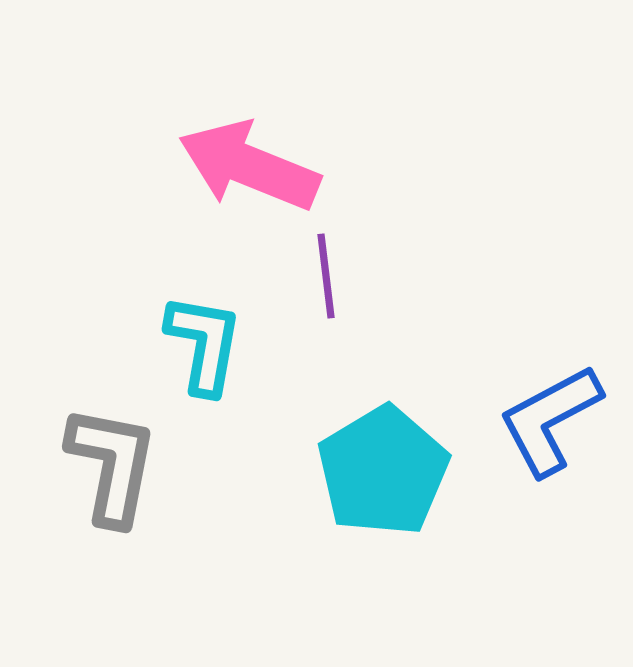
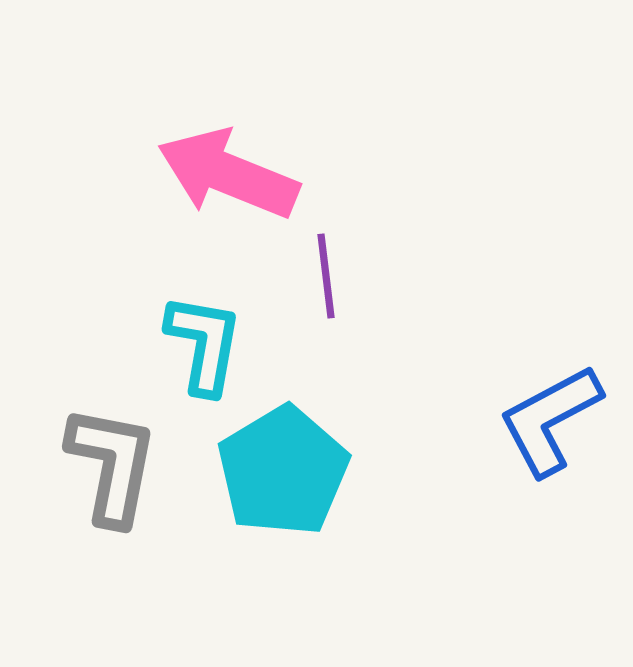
pink arrow: moved 21 px left, 8 px down
cyan pentagon: moved 100 px left
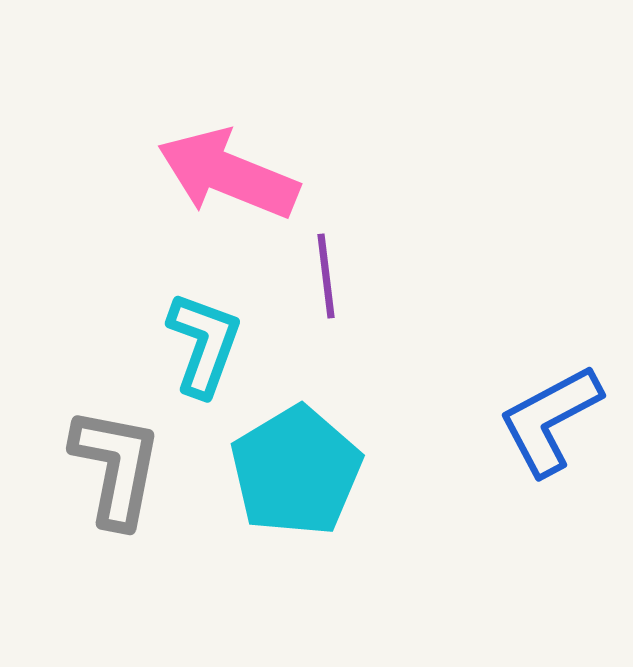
cyan L-shape: rotated 10 degrees clockwise
gray L-shape: moved 4 px right, 2 px down
cyan pentagon: moved 13 px right
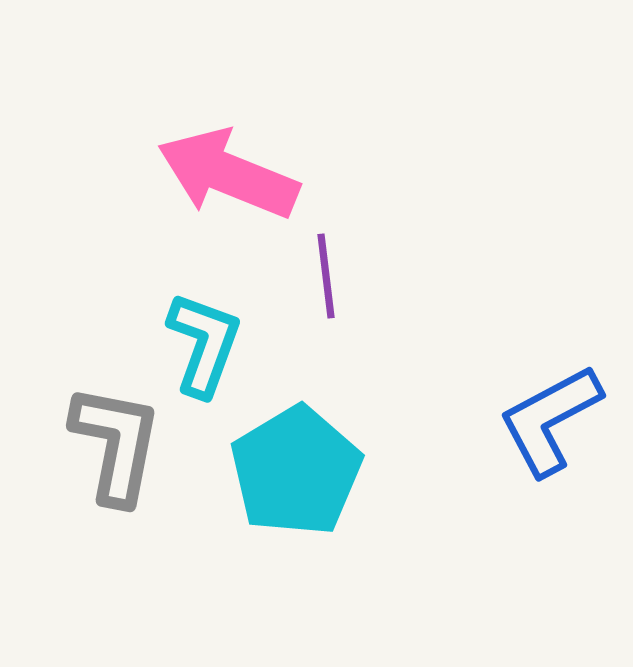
gray L-shape: moved 23 px up
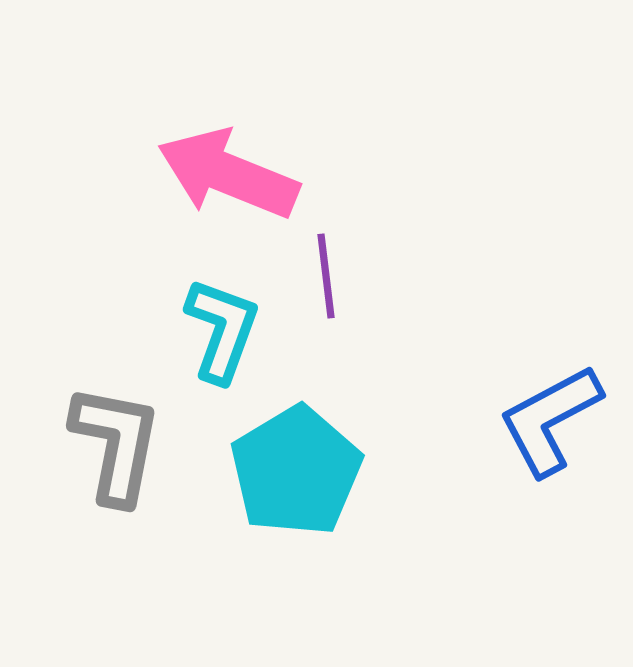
cyan L-shape: moved 18 px right, 14 px up
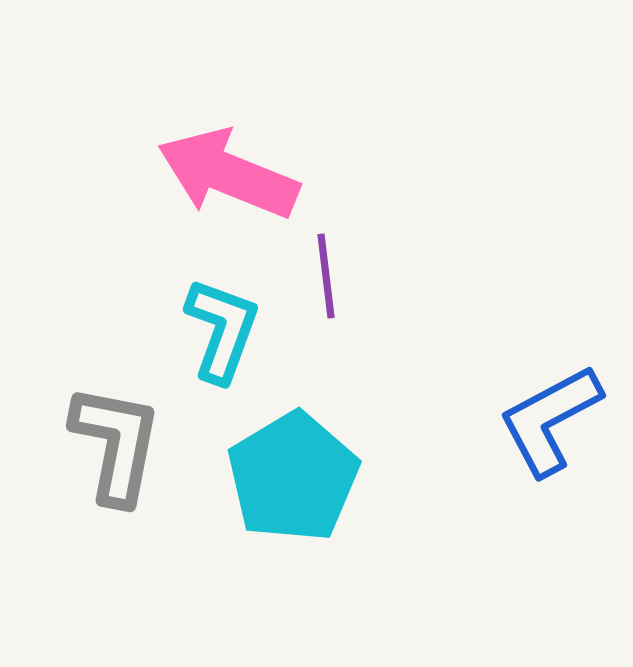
cyan pentagon: moved 3 px left, 6 px down
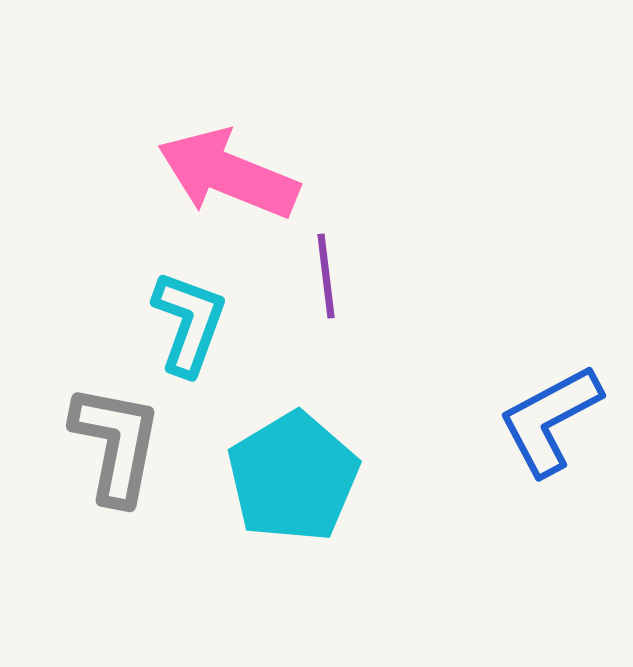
cyan L-shape: moved 33 px left, 7 px up
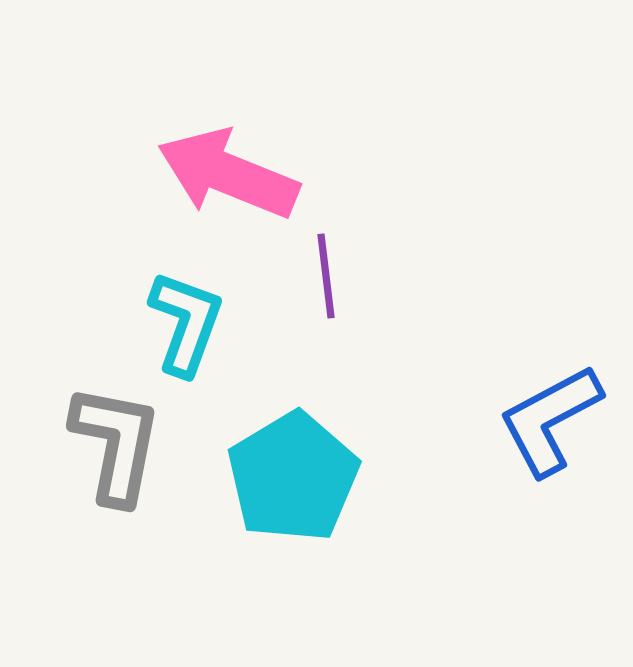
cyan L-shape: moved 3 px left
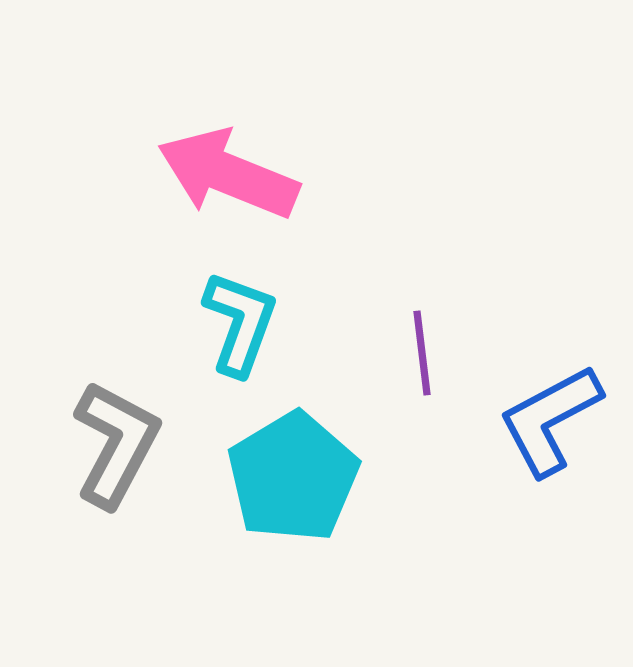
purple line: moved 96 px right, 77 px down
cyan L-shape: moved 54 px right
gray L-shape: rotated 17 degrees clockwise
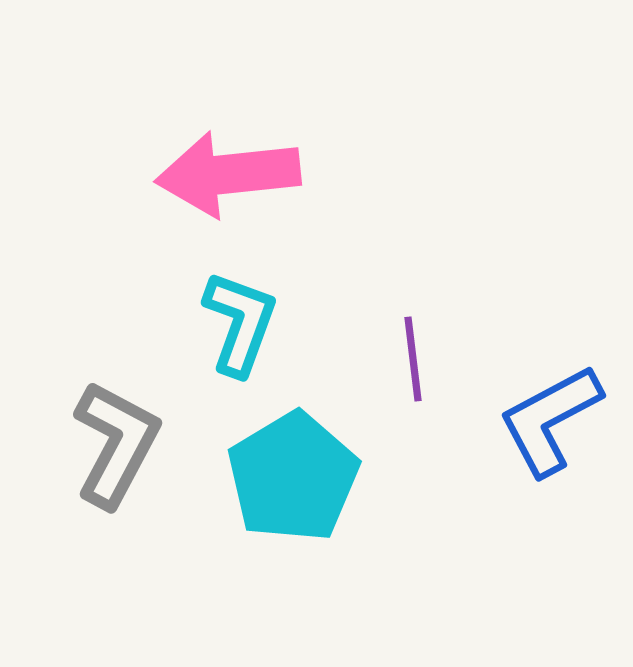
pink arrow: rotated 28 degrees counterclockwise
purple line: moved 9 px left, 6 px down
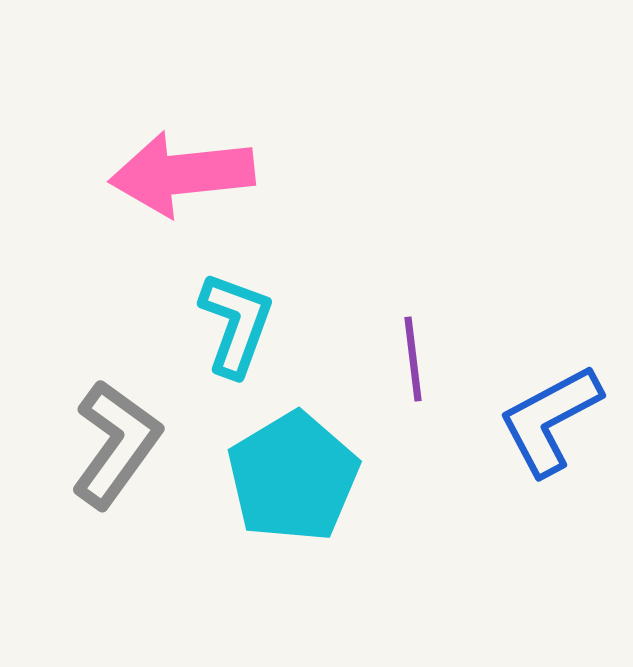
pink arrow: moved 46 px left
cyan L-shape: moved 4 px left, 1 px down
gray L-shape: rotated 8 degrees clockwise
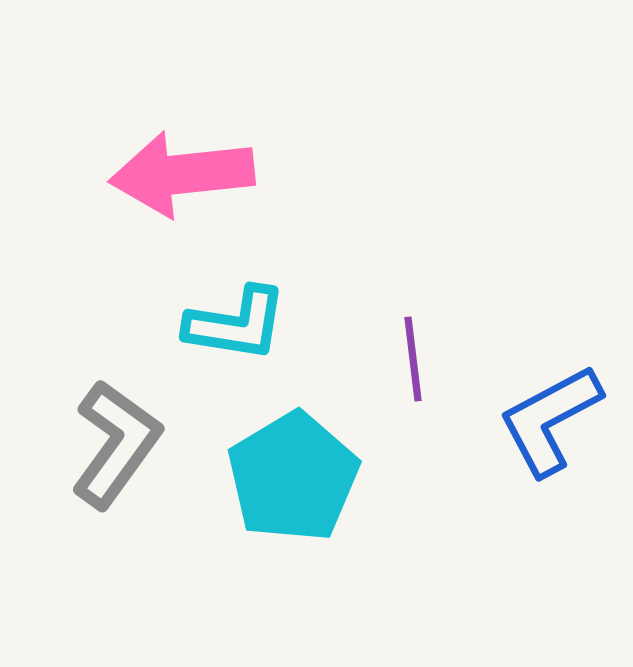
cyan L-shape: rotated 79 degrees clockwise
